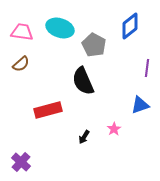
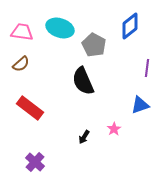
red rectangle: moved 18 px left, 2 px up; rotated 52 degrees clockwise
purple cross: moved 14 px right
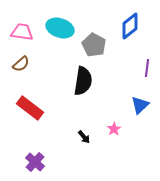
black semicircle: rotated 148 degrees counterclockwise
blue triangle: rotated 24 degrees counterclockwise
black arrow: rotated 72 degrees counterclockwise
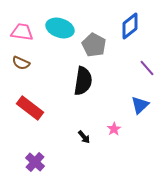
brown semicircle: moved 1 px up; rotated 66 degrees clockwise
purple line: rotated 48 degrees counterclockwise
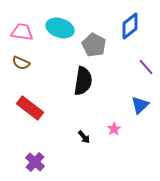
purple line: moved 1 px left, 1 px up
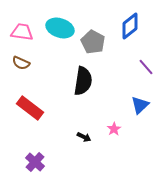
gray pentagon: moved 1 px left, 3 px up
black arrow: rotated 24 degrees counterclockwise
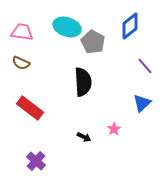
cyan ellipse: moved 7 px right, 1 px up
purple line: moved 1 px left, 1 px up
black semicircle: moved 1 px down; rotated 12 degrees counterclockwise
blue triangle: moved 2 px right, 2 px up
purple cross: moved 1 px right, 1 px up
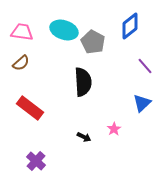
cyan ellipse: moved 3 px left, 3 px down
brown semicircle: rotated 66 degrees counterclockwise
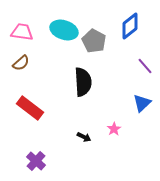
gray pentagon: moved 1 px right, 1 px up
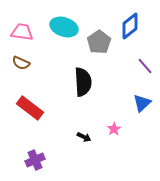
cyan ellipse: moved 3 px up
gray pentagon: moved 5 px right, 1 px down; rotated 10 degrees clockwise
brown semicircle: rotated 66 degrees clockwise
purple cross: moved 1 px left, 1 px up; rotated 24 degrees clockwise
